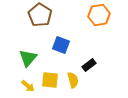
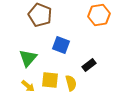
brown pentagon: rotated 10 degrees counterclockwise
yellow semicircle: moved 2 px left, 3 px down
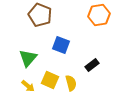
black rectangle: moved 3 px right
yellow square: rotated 18 degrees clockwise
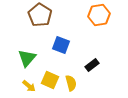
brown pentagon: rotated 10 degrees clockwise
green triangle: moved 1 px left
yellow arrow: moved 1 px right
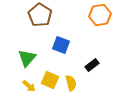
orange hexagon: moved 1 px right
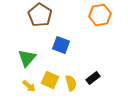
black rectangle: moved 1 px right, 13 px down
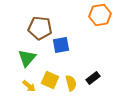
brown pentagon: moved 13 px down; rotated 25 degrees counterclockwise
blue square: rotated 30 degrees counterclockwise
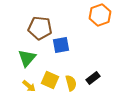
orange hexagon: rotated 10 degrees counterclockwise
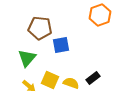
yellow semicircle: rotated 56 degrees counterclockwise
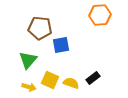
orange hexagon: rotated 15 degrees clockwise
green triangle: moved 1 px right, 2 px down
yellow arrow: moved 1 px down; rotated 24 degrees counterclockwise
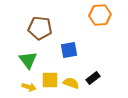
blue square: moved 8 px right, 5 px down
green triangle: rotated 18 degrees counterclockwise
yellow square: rotated 24 degrees counterclockwise
